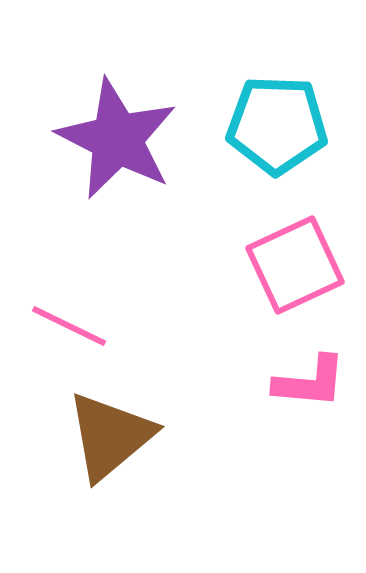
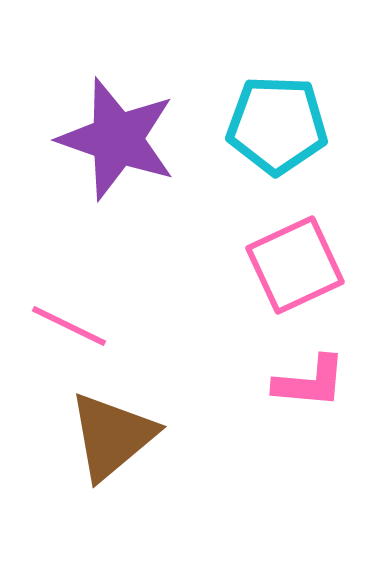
purple star: rotated 8 degrees counterclockwise
brown triangle: moved 2 px right
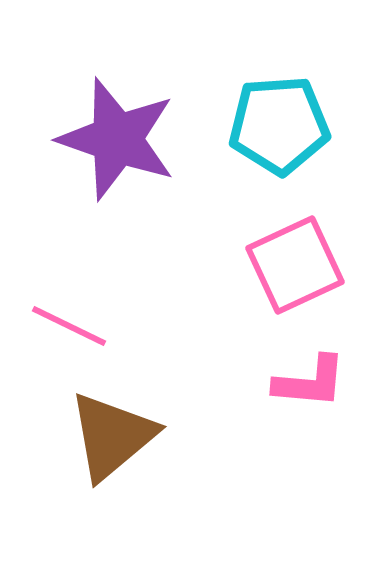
cyan pentagon: moved 2 px right; rotated 6 degrees counterclockwise
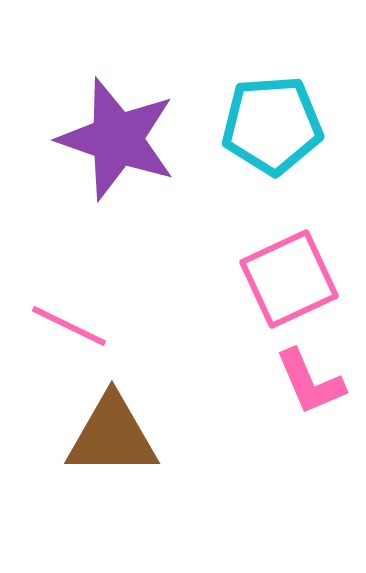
cyan pentagon: moved 7 px left
pink square: moved 6 px left, 14 px down
pink L-shape: rotated 62 degrees clockwise
brown triangle: rotated 40 degrees clockwise
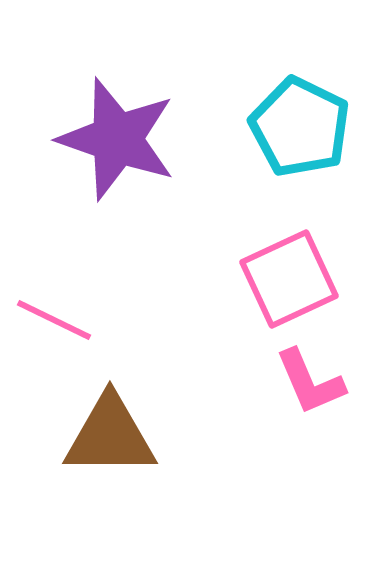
cyan pentagon: moved 28 px right, 2 px down; rotated 30 degrees clockwise
pink line: moved 15 px left, 6 px up
brown triangle: moved 2 px left
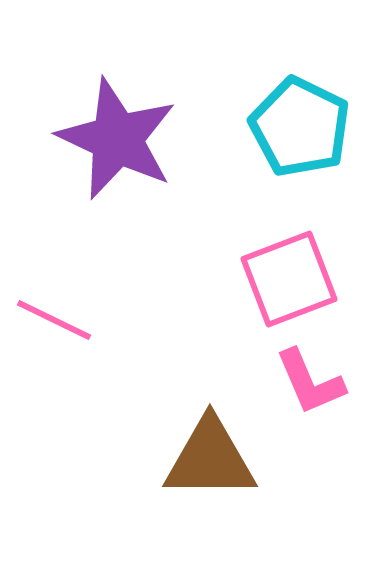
purple star: rotated 6 degrees clockwise
pink square: rotated 4 degrees clockwise
brown triangle: moved 100 px right, 23 px down
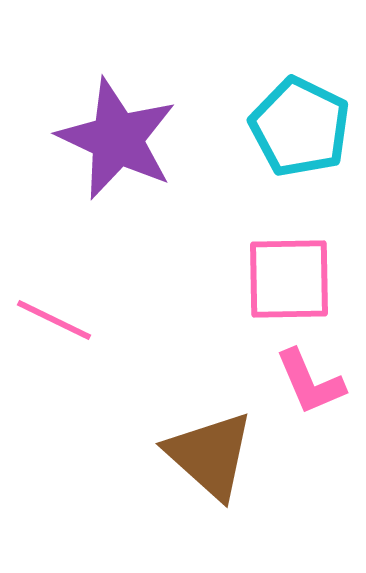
pink square: rotated 20 degrees clockwise
brown triangle: moved 4 px up; rotated 42 degrees clockwise
